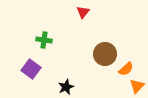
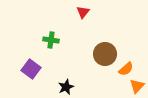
green cross: moved 7 px right
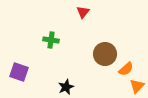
purple square: moved 12 px left, 3 px down; rotated 18 degrees counterclockwise
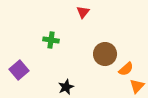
purple square: moved 2 px up; rotated 30 degrees clockwise
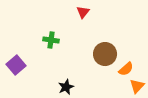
purple square: moved 3 px left, 5 px up
